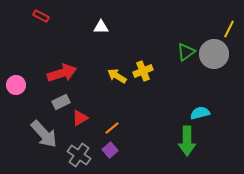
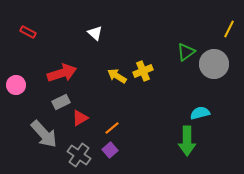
red rectangle: moved 13 px left, 16 px down
white triangle: moved 6 px left, 6 px down; rotated 42 degrees clockwise
gray circle: moved 10 px down
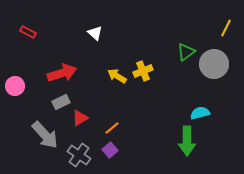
yellow line: moved 3 px left, 1 px up
pink circle: moved 1 px left, 1 px down
gray arrow: moved 1 px right, 1 px down
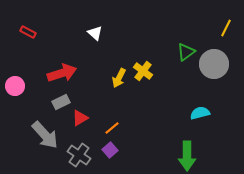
yellow cross: rotated 30 degrees counterclockwise
yellow arrow: moved 2 px right, 2 px down; rotated 96 degrees counterclockwise
green arrow: moved 15 px down
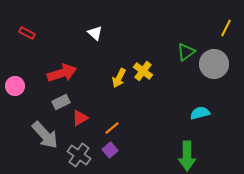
red rectangle: moved 1 px left, 1 px down
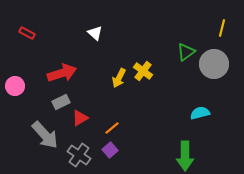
yellow line: moved 4 px left; rotated 12 degrees counterclockwise
green arrow: moved 2 px left
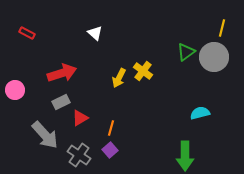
gray circle: moved 7 px up
pink circle: moved 4 px down
orange line: moved 1 px left; rotated 35 degrees counterclockwise
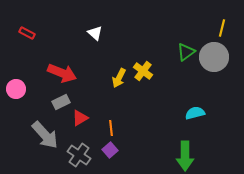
red arrow: rotated 40 degrees clockwise
pink circle: moved 1 px right, 1 px up
cyan semicircle: moved 5 px left
orange line: rotated 21 degrees counterclockwise
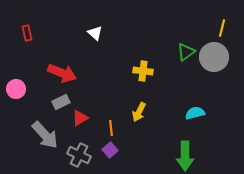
red rectangle: rotated 49 degrees clockwise
yellow cross: rotated 30 degrees counterclockwise
yellow arrow: moved 20 px right, 34 px down
gray cross: rotated 10 degrees counterclockwise
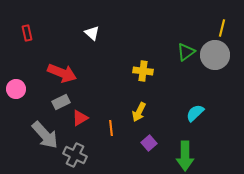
white triangle: moved 3 px left
gray circle: moved 1 px right, 2 px up
cyan semicircle: rotated 30 degrees counterclockwise
purple square: moved 39 px right, 7 px up
gray cross: moved 4 px left
